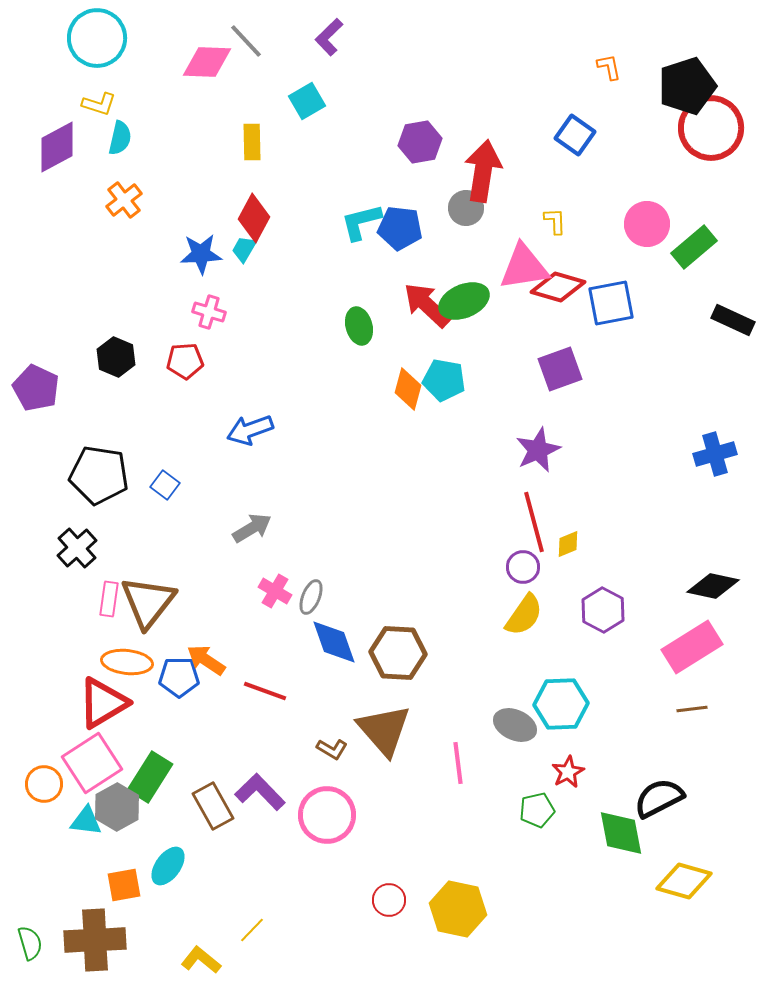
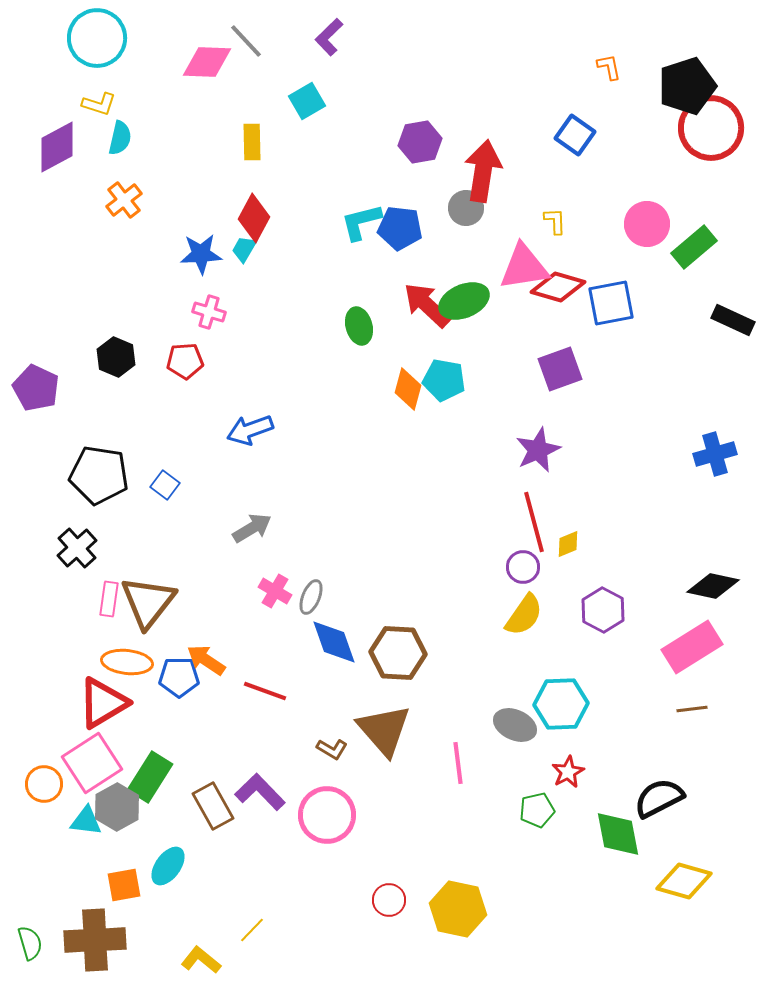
green diamond at (621, 833): moved 3 px left, 1 px down
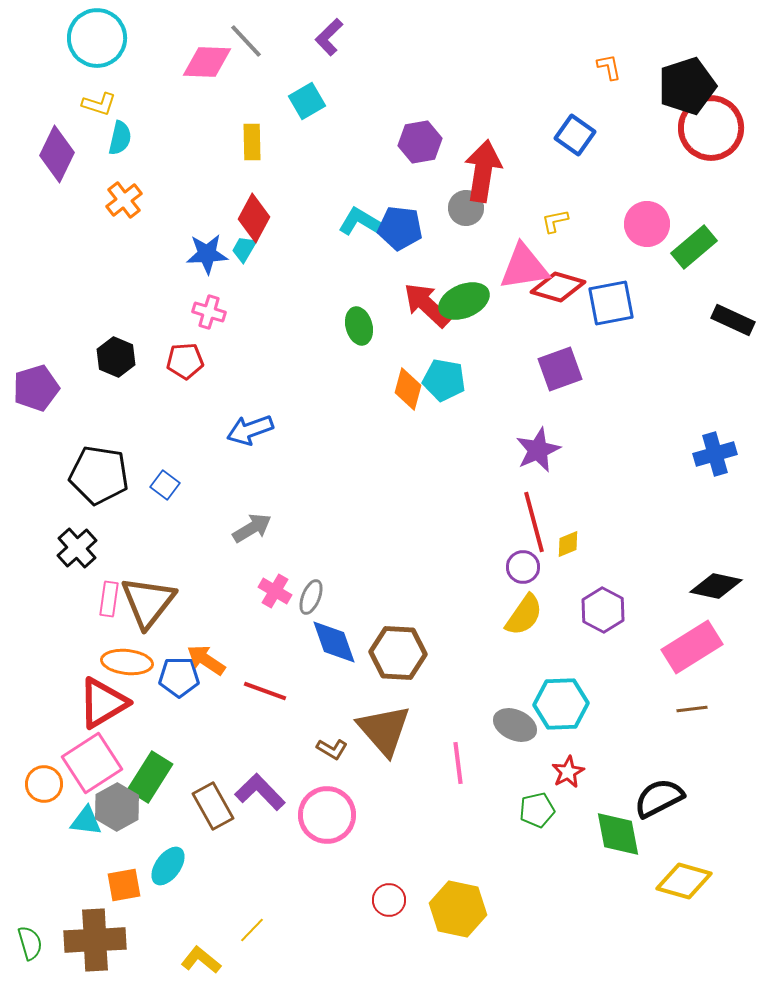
purple diamond at (57, 147): moved 7 px down; rotated 36 degrees counterclockwise
yellow L-shape at (555, 221): rotated 100 degrees counterclockwise
cyan L-shape at (361, 222): rotated 45 degrees clockwise
blue star at (201, 254): moved 6 px right
purple pentagon at (36, 388): rotated 30 degrees clockwise
black diamond at (713, 586): moved 3 px right
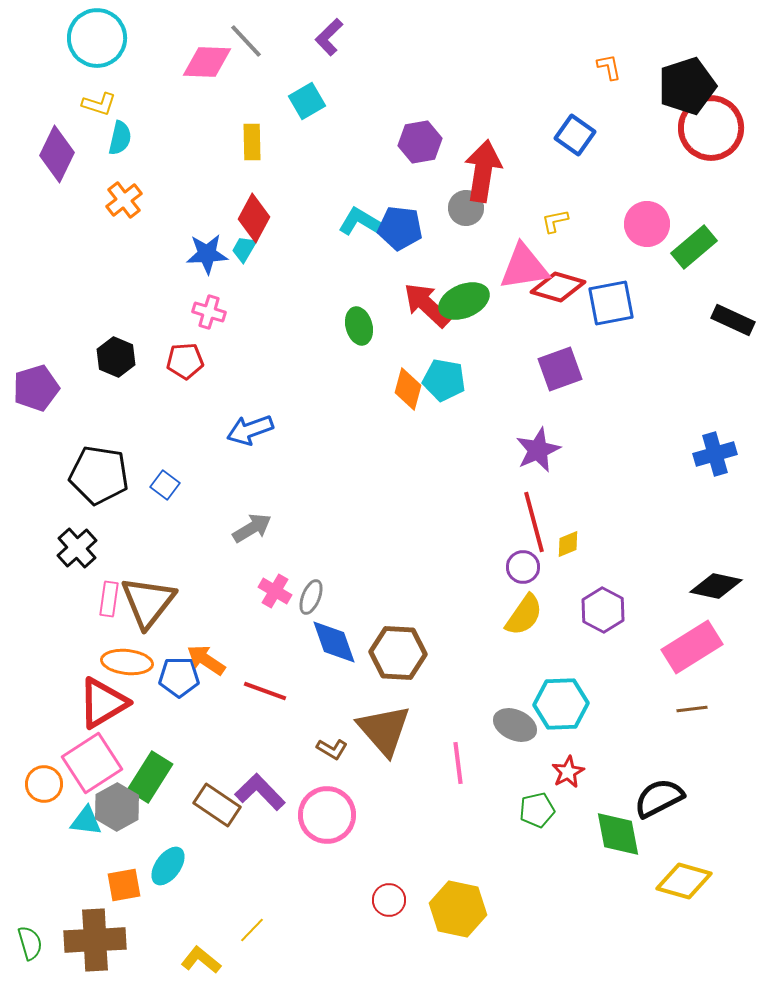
brown rectangle at (213, 806): moved 4 px right, 1 px up; rotated 27 degrees counterclockwise
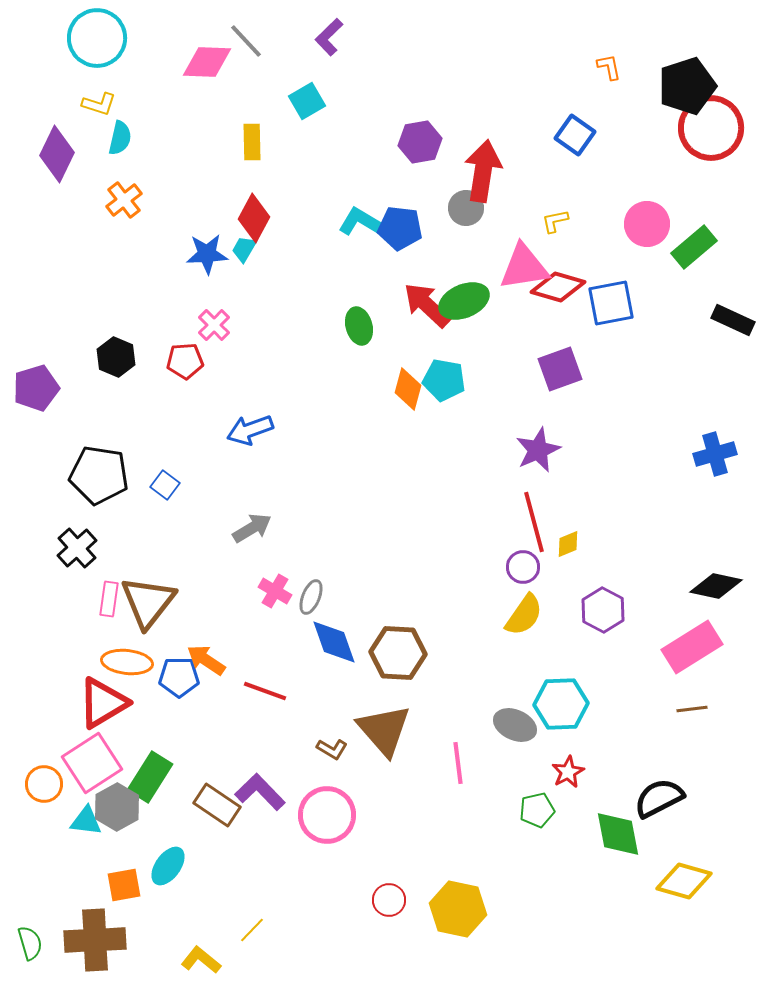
pink cross at (209, 312): moved 5 px right, 13 px down; rotated 28 degrees clockwise
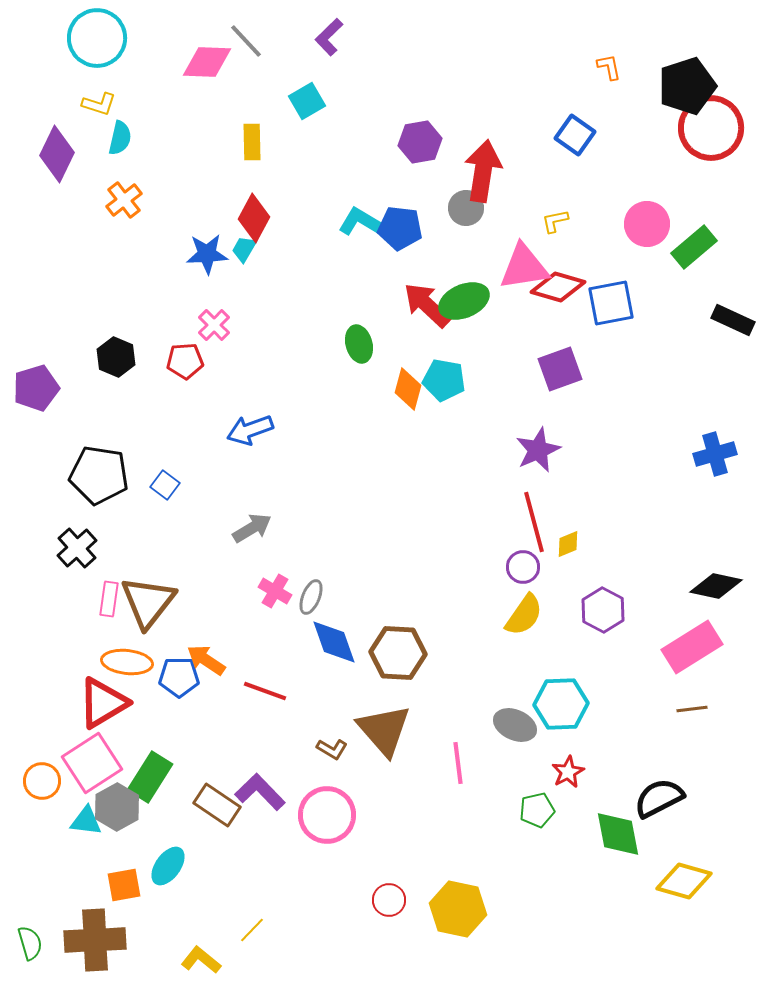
green ellipse at (359, 326): moved 18 px down
orange circle at (44, 784): moved 2 px left, 3 px up
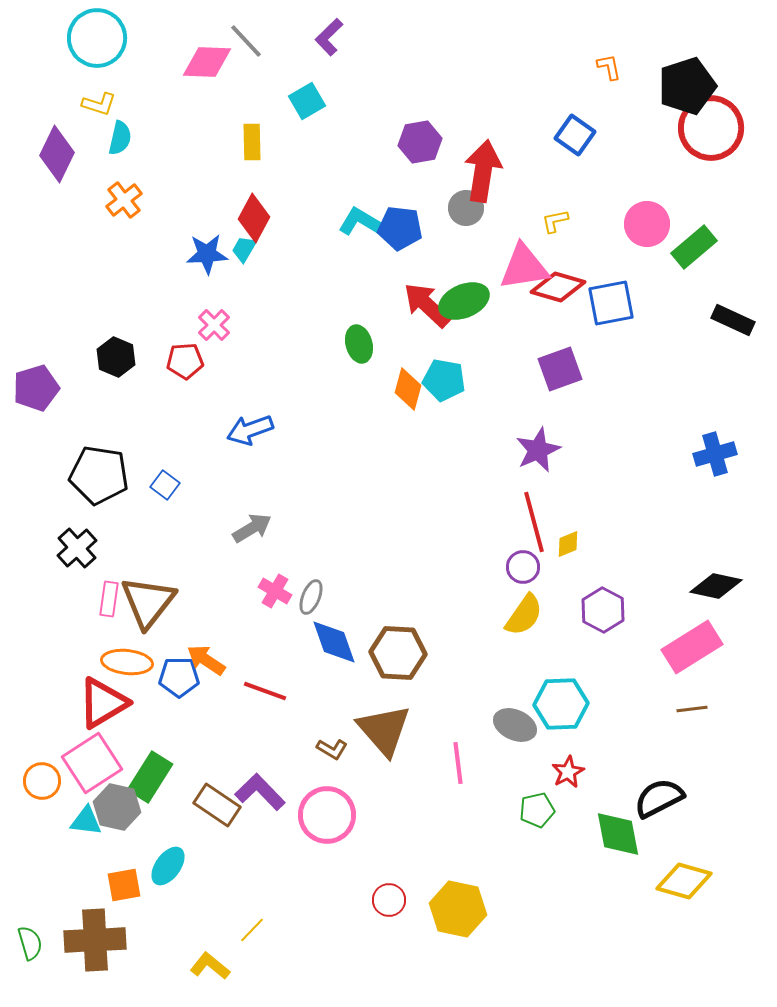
gray hexagon at (117, 807): rotated 18 degrees counterclockwise
yellow L-shape at (201, 960): moved 9 px right, 6 px down
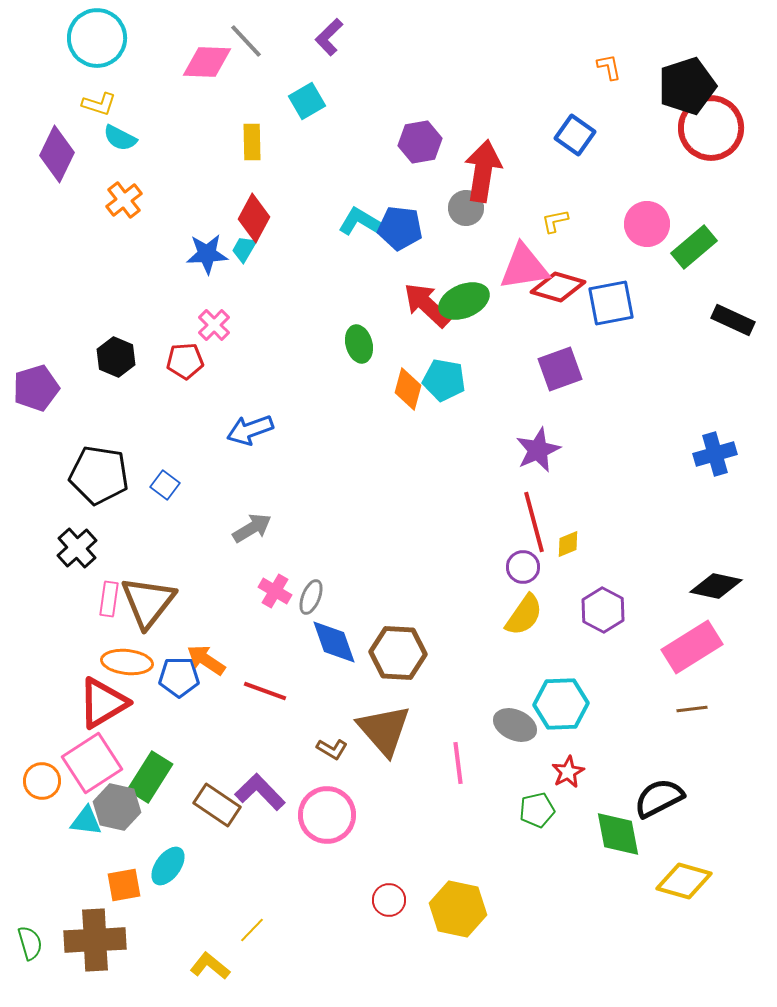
cyan semicircle at (120, 138): rotated 104 degrees clockwise
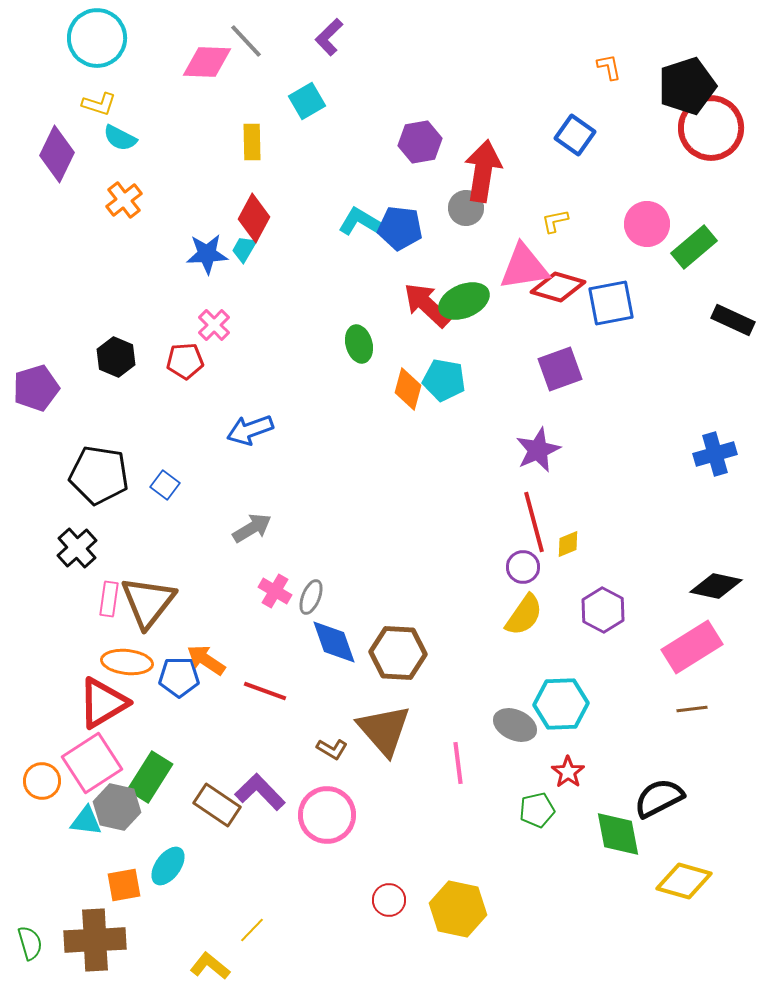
red star at (568, 772): rotated 8 degrees counterclockwise
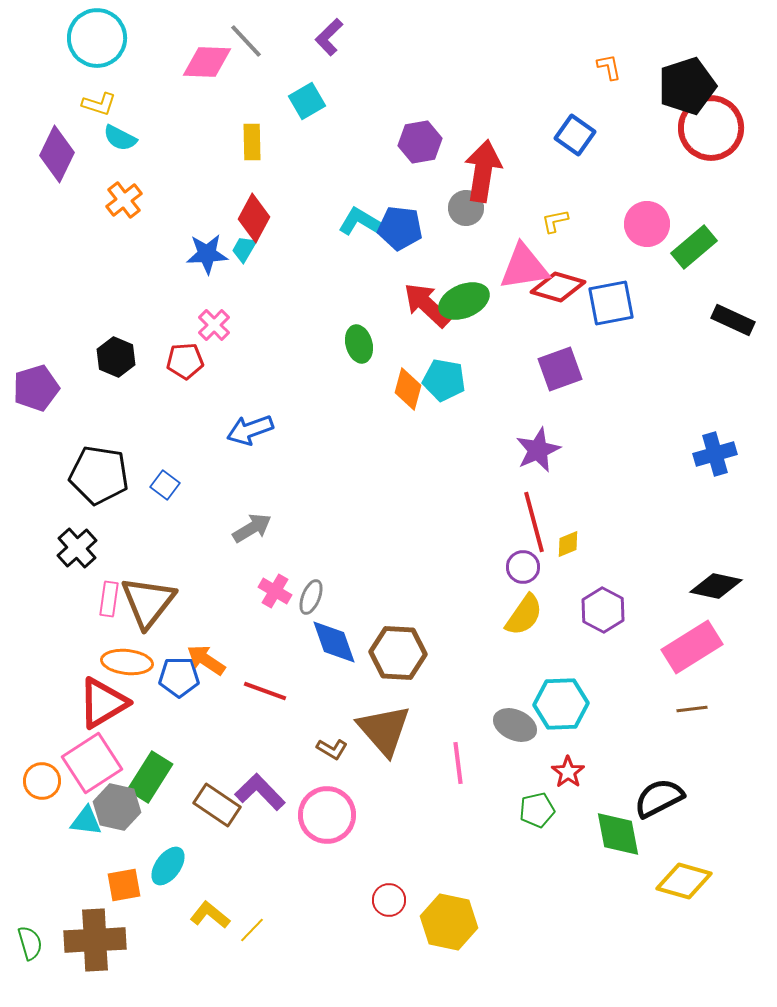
yellow hexagon at (458, 909): moved 9 px left, 13 px down
yellow L-shape at (210, 966): moved 51 px up
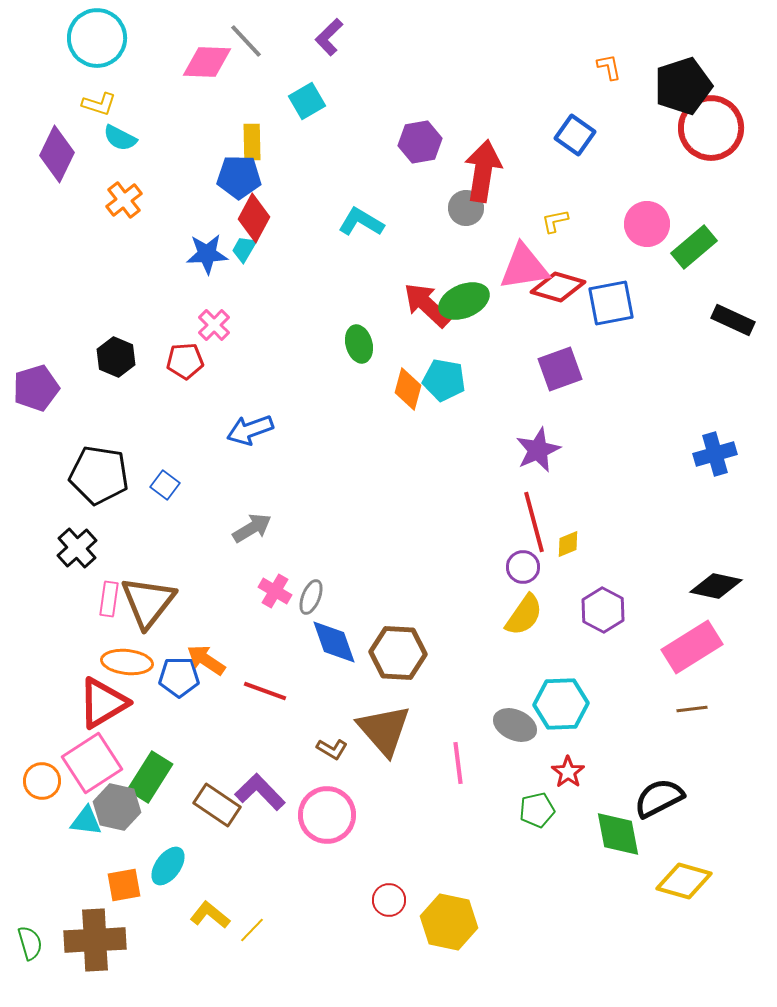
black pentagon at (687, 86): moved 4 px left
blue pentagon at (400, 228): moved 161 px left, 51 px up; rotated 6 degrees counterclockwise
